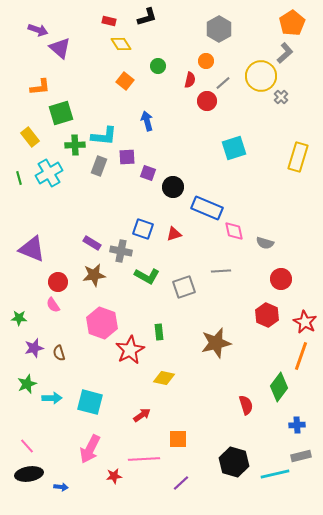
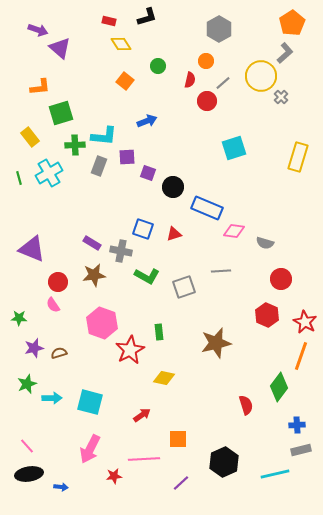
blue arrow at (147, 121): rotated 84 degrees clockwise
pink diamond at (234, 231): rotated 70 degrees counterclockwise
brown semicircle at (59, 353): rotated 91 degrees clockwise
gray rectangle at (301, 456): moved 6 px up
black hexagon at (234, 462): moved 10 px left; rotated 20 degrees clockwise
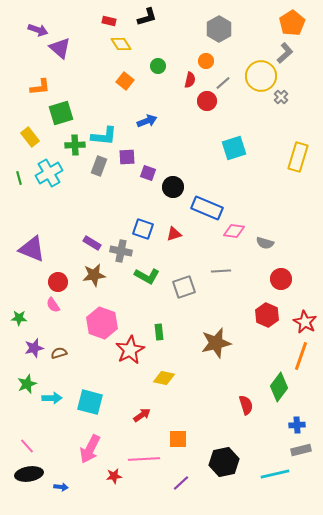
black hexagon at (224, 462): rotated 12 degrees clockwise
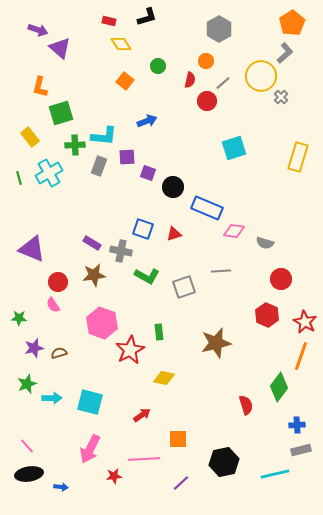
orange L-shape at (40, 87): rotated 110 degrees clockwise
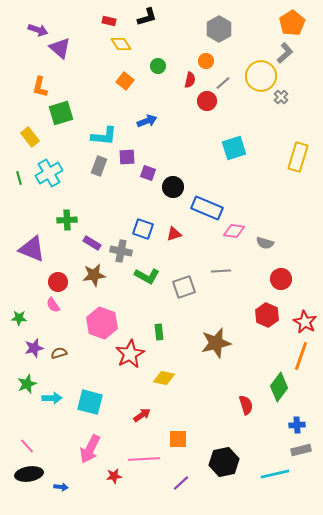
green cross at (75, 145): moved 8 px left, 75 px down
red star at (130, 350): moved 4 px down
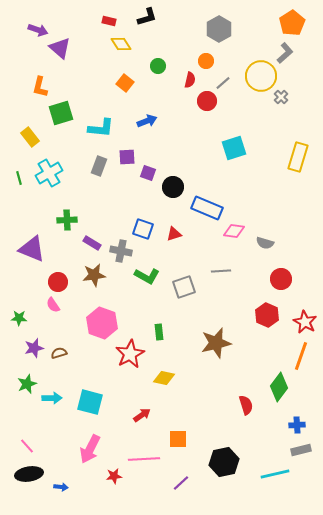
orange square at (125, 81): moved 2 px down
cyan L-shape at (104, 136): moved 3 px left, 8 px up
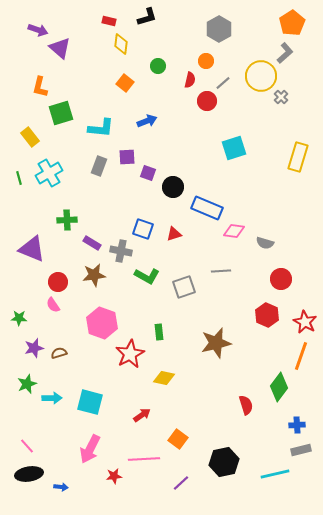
yellow diamond at (121, 44): rotated 40 degrees clockwise
orange square at (178, 439): rotated 36 degrees clockwise
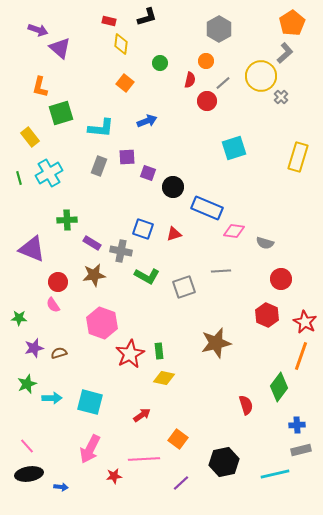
green circle at (158, 66): moved 2 px right, 3 px up
green rectangle at (159, 332): moved 19 px down
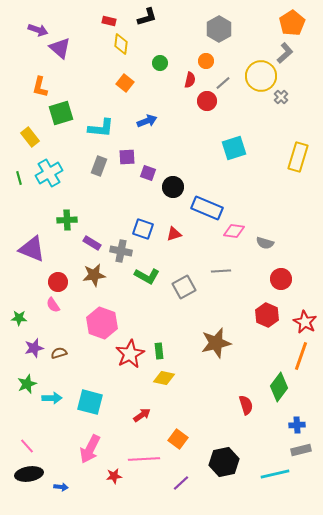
gray square at (184, 287): rotated 10 degrees counterclockwise
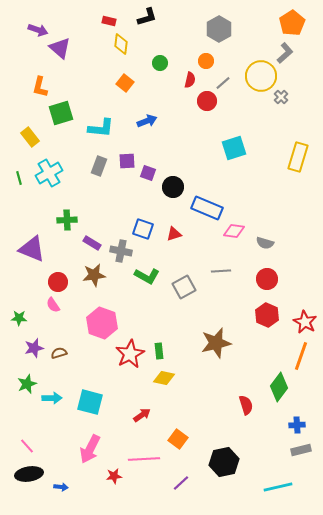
purple square at (127, 157): moved 4 px down
red circle at (281, 279): moved 14 px left
cyan line at (275, 474): moved 3 px right, 13 px down
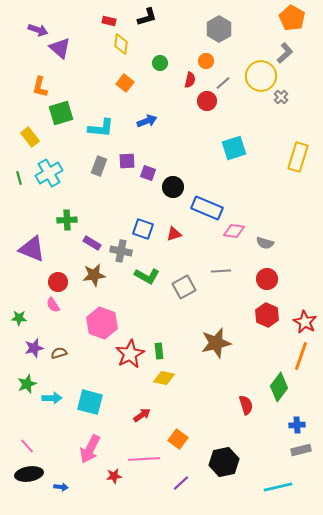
orange pentagon at (292, 23): moved 5 px up; rotated 10 degrees counterclockwise
